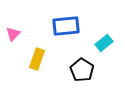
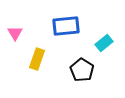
pink triangle: moved 2 px right, 1 px up; rotated 14 degrees counterclockwise
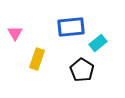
blue rectangle: moved 5 px right, 1 px down
cyan rectangle: moved 6 px left
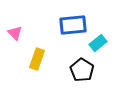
blue rectangle: moved 2 px right, 2 px up
pink triangle: rotated 14 degrees counterclockwise
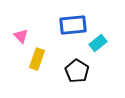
pink triangle: moved 6 px right, 3 px down
black pentagon: moved 5 px left, 1 px down
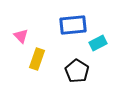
cyan rectangle: rotated 12 degrees clockwise
